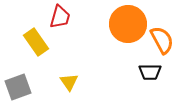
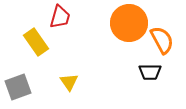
orange circle: moved 1 px right, 1 px up
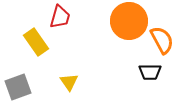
orange circle: moved 2 px up
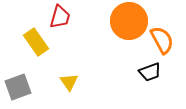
black trapezoid: rotated 20 degrees counterclockwise
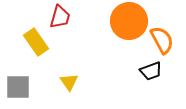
black trapezoid: moved 1 px right, 1 px up
gray square: rotated 20 degrees clockwise
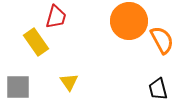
red trapezoid: moved 4 px left
black trapezoid: moved 7 px right, 18 px down; rotated 95 degrees clockwise
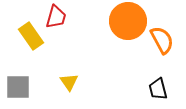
orange circle: moved 1 px left
yellow rectangle: moved 5 px left, 6 px up
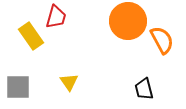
black trapezoid: moved 14 px left
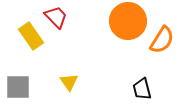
red trapezoid: rotated 60 degrees counterclockwise
orange semicircle: rotated 60 degrees clockwise
black trapezoid: moved 2 px left
